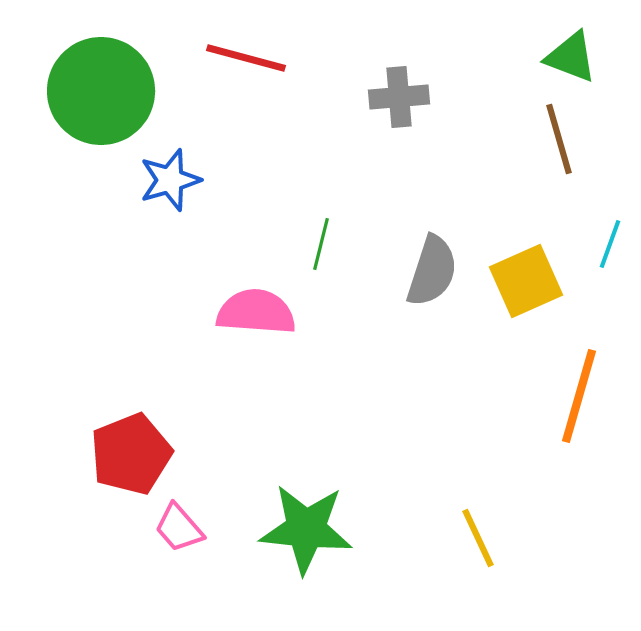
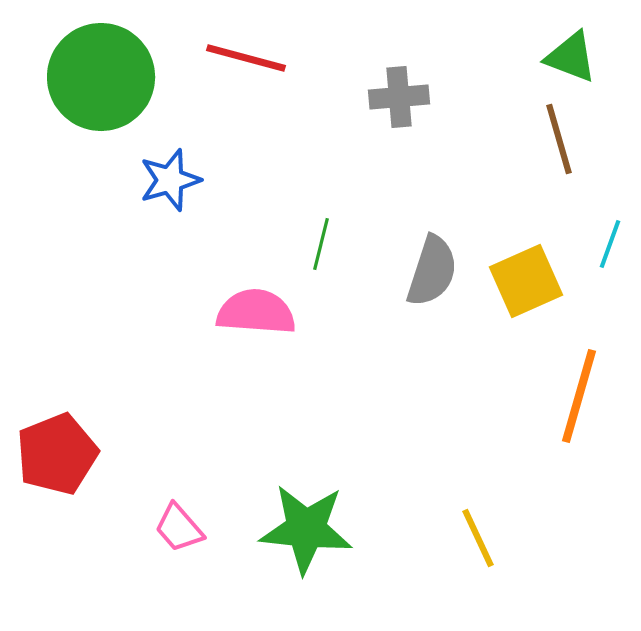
green circle: moved 14 px up
red pentagon: moved 74 px left
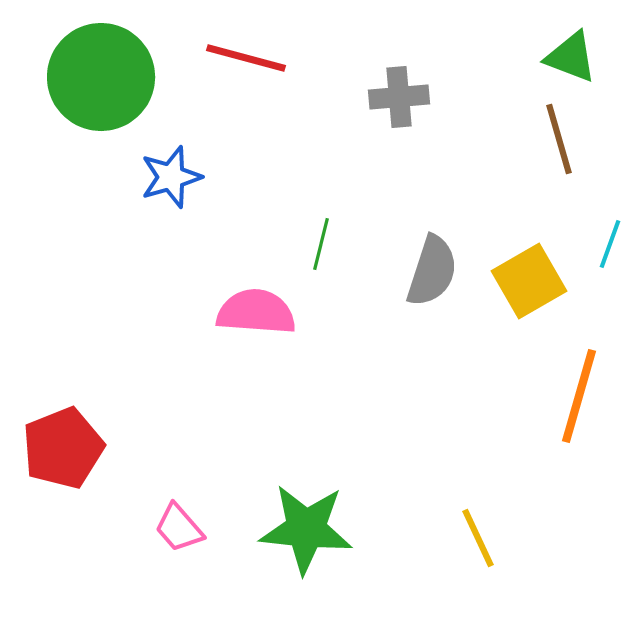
blue star: moved 1 px right, 3 px up
yellow square: moved 3 px right; rotated 6 degrees counterclockwise
red pentagon: moved 6 px right, 6 px up
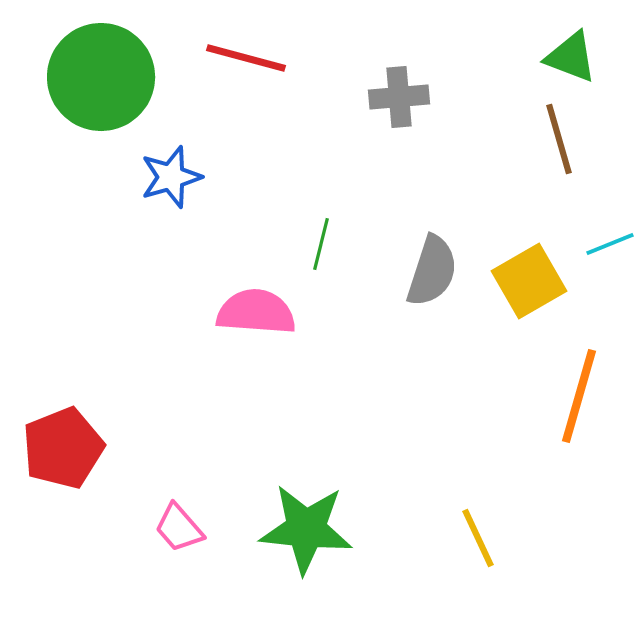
cyan line: rotated 48 degrees clockwise
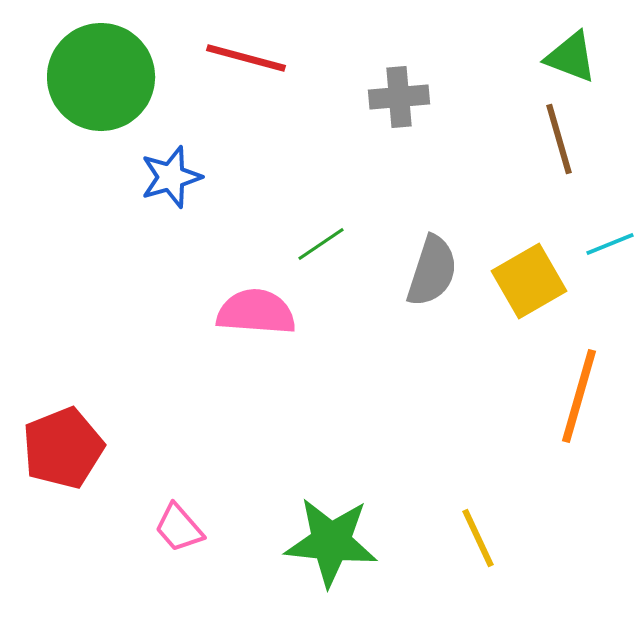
green line: rotated 42 degrees clockwise
green star: moved 25 px right, 13 px down
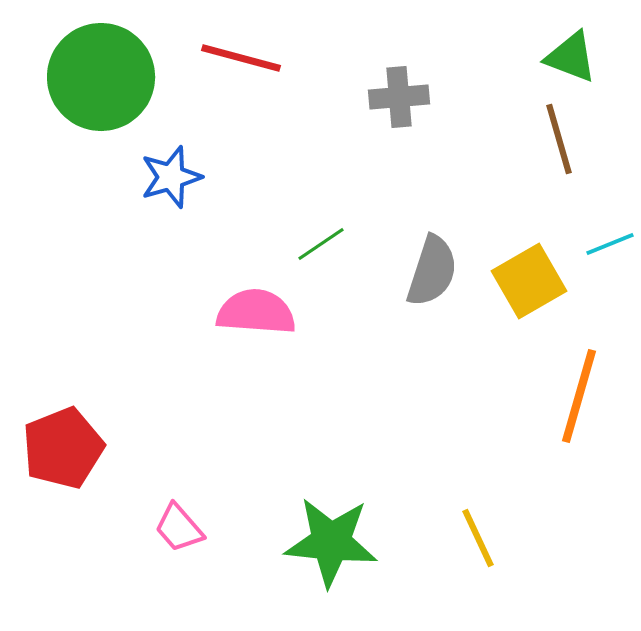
red line: moved 5 px left
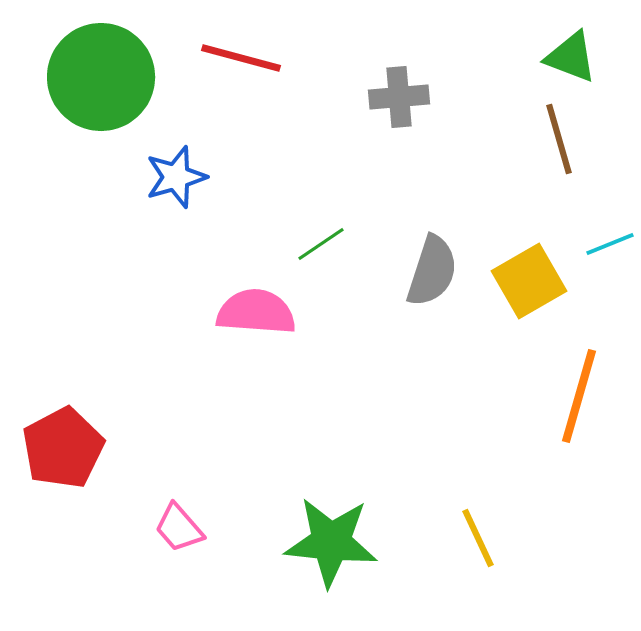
blue star: moved 5 px right
red pentagon: rotated 6 degrees counterclockwise
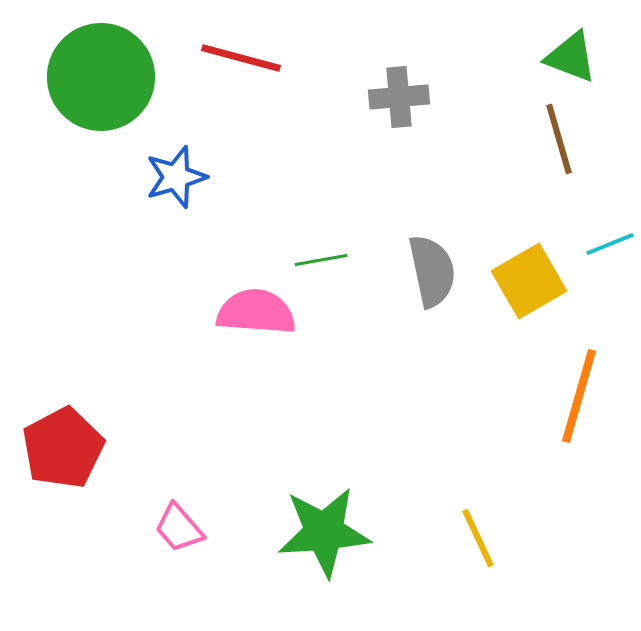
green line: moved 16 px down; rotated 24 degrees clockwise
gray semicircle: rotated 30 degrees counterclockwise
green star: moved 7 px left, 10 px up; rotated 10 degrees counterclockwise
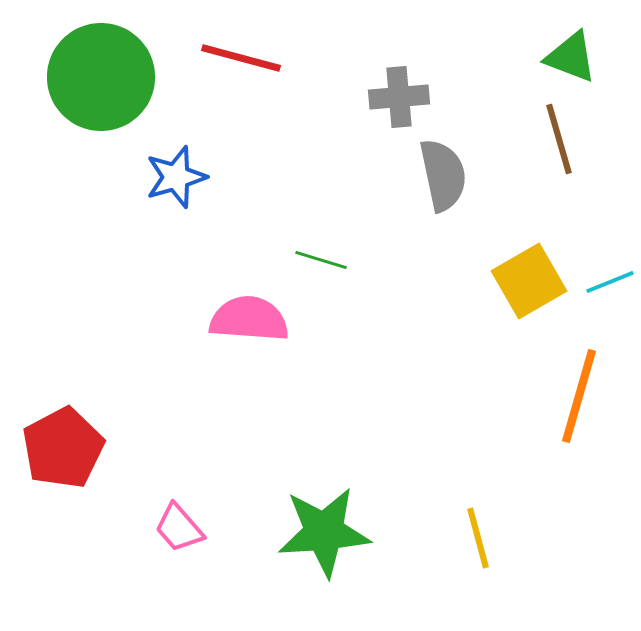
cyan line: moved 38 px down
green line: rotated 27 degrees clockwise
gray semicircle: moved 11 px right, 96 px up
pink semicircle: moved 7 px left, 7 px down
yellow line: rotated 10 degrees clockwise
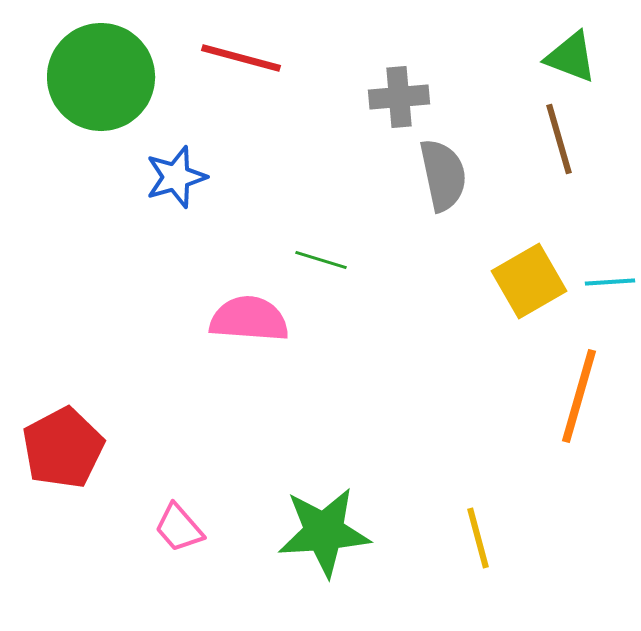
cyan line: rotated 18 degrees clockwise
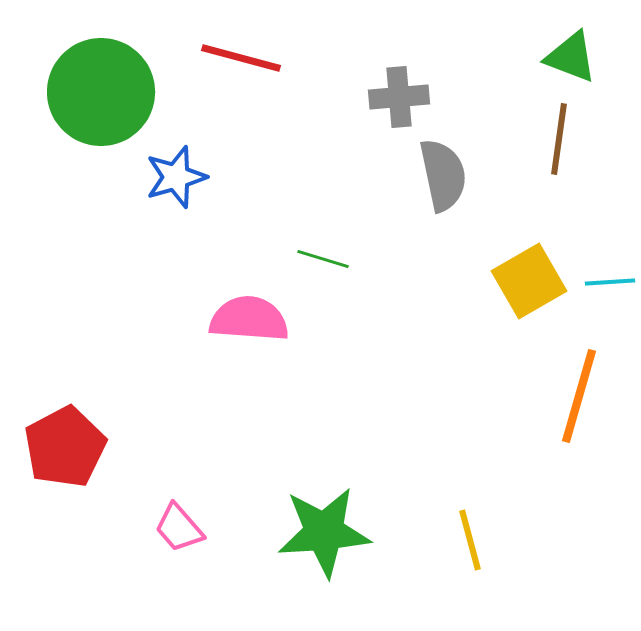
green circle: moved 15 px down
brown line: rotated 24 degrees clockwise
green line: moved 2 px right, 1 px up
red pentagon: moved 2 px right, 1 px up
yellow line: moved 8 px left, 2 px down
